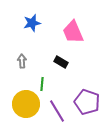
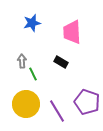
pink trapezoid: moved 1 px left; rotated 20 degrees clockwise
green line: moved 9 px left, 10 px up; rotated 32 degrees counterclockwise
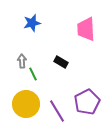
pink trapezoid: moved 14 px right, 3 px up
purple pentagon: rotated 25 degrees clockwise
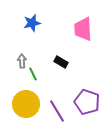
pink trapezoid: moved 3 px left
purple pentagon: rotated 25 degrees counterclockwise
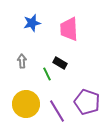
pink trapezoid: moved 14 px left
black rectangle: moved 1 px left, 1 px down
green line: moved 14 px right
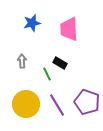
purple line: moved 6 px up
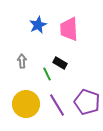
blue star: moved 6 px right, 2 px down; rotated 12 degrees counterclockwise
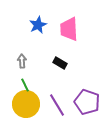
green line: moved 22 px left, 11 px down
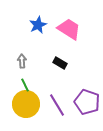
pink trapezoid: rotated 125 degrees clockwise
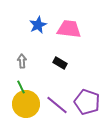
pink trapezoid: rotated 25 degrees counterclockwise
green line: moved 4 px left, 2 px down
purple line: rotated 20 degrees counterclockwise
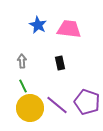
blue star: rotated 18 degrees counterclockwise
black rectangle: rotated 48 degrees clockwise
green line: moved 2 px right, 1 px up
yellow circle: moved 4 px right, 4 px down
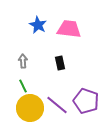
gray arrow: moved 1 px right
purple pentagon: moved 1 px left, 1 px up
